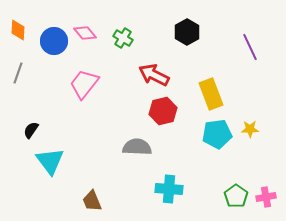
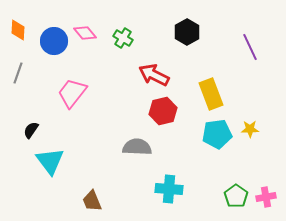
pink trapezoid: moved 12 px left, 9 px down
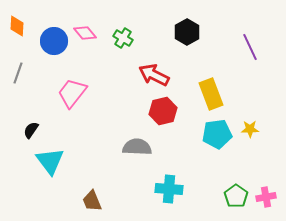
orange diamond: moved 1 px left, 4 px up
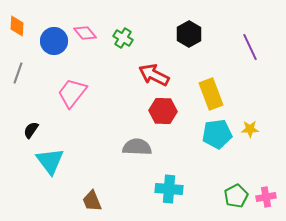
black hexagon: moved 2 px right, 2 px down
red hexagon: rotated 16 degrees clockwise
green pentagon: rotated 10 degrees clockwise
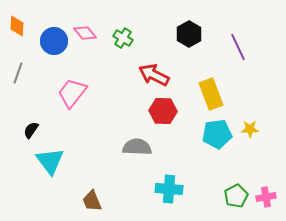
purple line: moved 12 px left
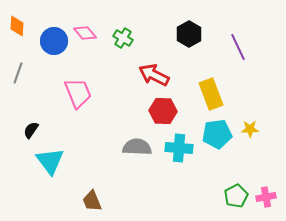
pink trapezoid: moved 6 px right; rotated 120 degrees clockwise
cyan cross: moved 10 px right, 41 px up
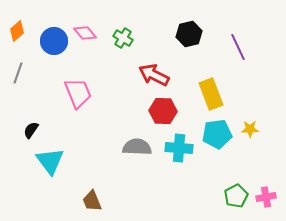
orange diamond: moved 5 px down; rotated 45 degrees clockwise
black hexagon: rotated 15 degrees clockwise
